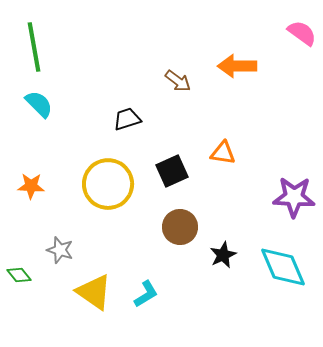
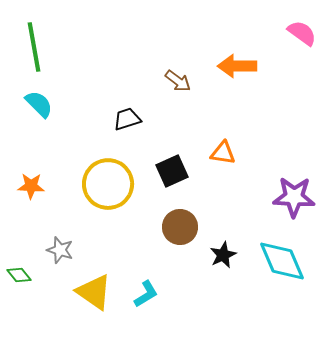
cyan diamond: moved 1 px left, 6 px up
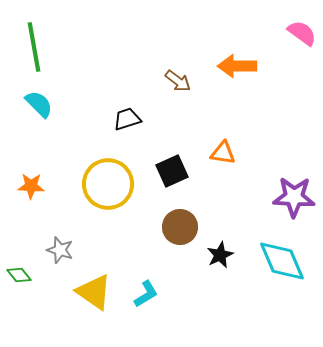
black star: moved 3 px left
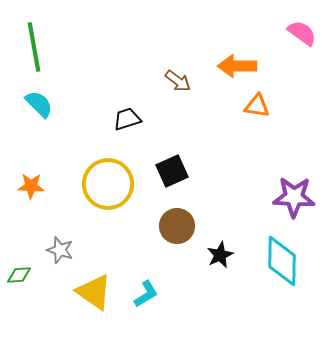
orange triangle: moved 34 px right, 47 px up
brown circle: moved 3 px left, 1 px up
cyan diamond: rotated 24 degrees clockwise
green diamond: rotated 55 degrees counterclockwise
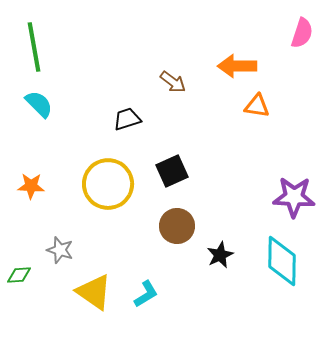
pink semicircle: rotated 72 degrees clockwise
brown arrow: moved 5 px left, 1 px down
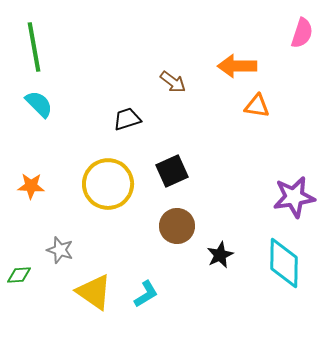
purple star: rotated 12 degrees counterclockwise
cyan diamond: moved 2 px right, 2 px down
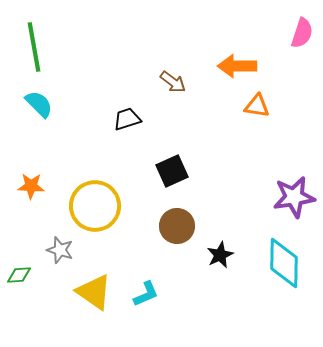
yellow circle: moved 13 px left, 22 px down
cyan L-shape: rotated 8 degrees clockwise
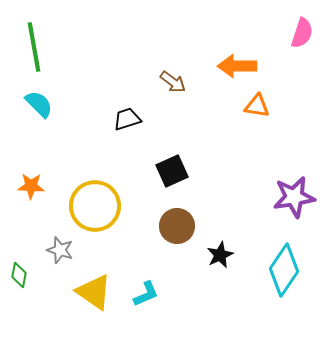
cyan diamond: moved 7 px down; rotated 33 degrees clockwise
green diamond: rotated 75 degrees counterclockwise
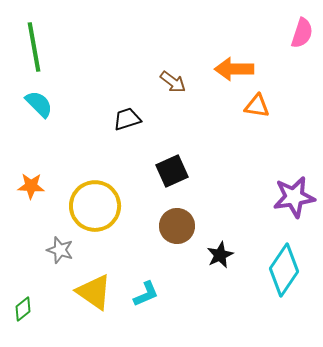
orange arrow: moved 3 px left, 3 px down
green diamond: moved 4 px right, 34 px down; rotated 40 degrees clockwise
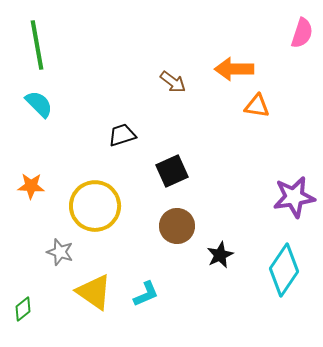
green line: moved 3 px right, 2 px up
black trapezoid: moved 5 px left, 16 px down
gray star: moved 2 px down
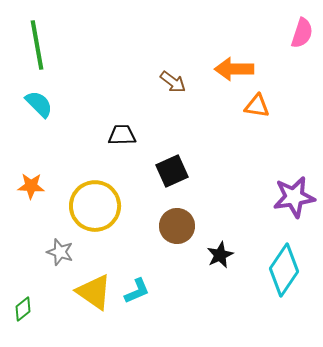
black trapezoid: rotated 16 degrees clockwise
cyan L-shape: moved 9 px left, 3 px up
